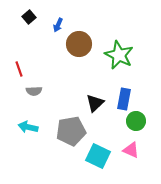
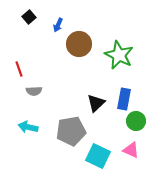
black triangle: moved 1 px right
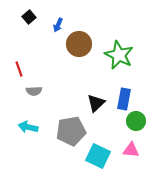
pink triangle: rotated 18 degrees counterclockwise
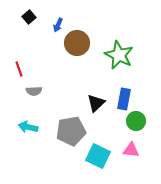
brown circle: moved 2 px left, 1 px up
